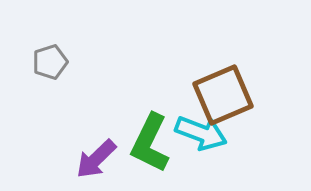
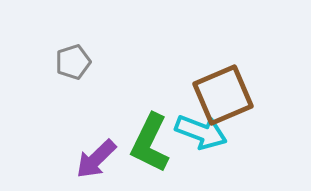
gray pentagon: moved 23 px right
cyan arrow: moved 1 px up
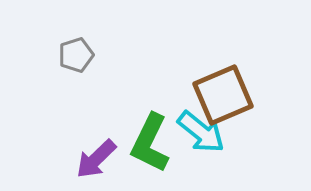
gray pentagon: moved 3 px right, 7 px up
cyan arrow: rotated 18 degrees clockwise
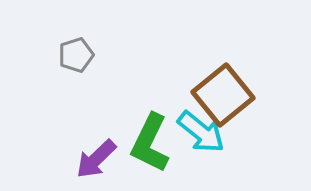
brown square: rotated 16 degrees counterclockwise
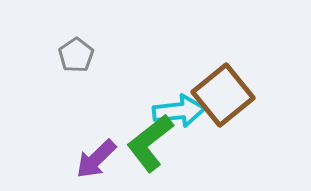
gray pentagon: rotated 16 degrees counterclockwise
cyan arrow: moved 22 px left, 21 px up; rotated 45 degrees counterclockwise
green L-shape: rotated 26 degrees clockwise
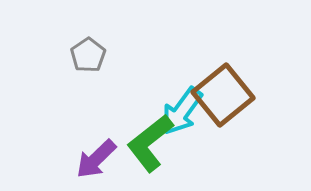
gray pentagon: moved 12 px right
cyan arrow: moved 3 px right; rotated 132 degrees clockwise
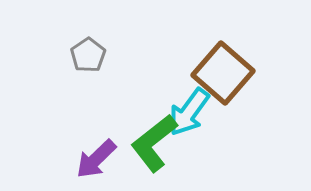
brown square: moved 22 px up; rotated 10 degrees counterclockwise
cyan arrow: moved 7 px right, 1 px down
green L-shape: moved 4 px right
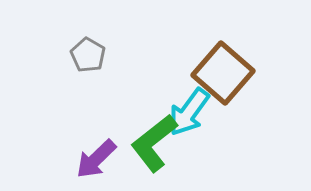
gray pentagon: rotated 8 degrees counterclockwise
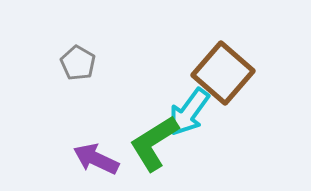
gray pentagon: moved 10 px left, 8 px down
green L-shape: rotated 6 degrees clockwise
purple arrow: rotated 69 degrees clockwise
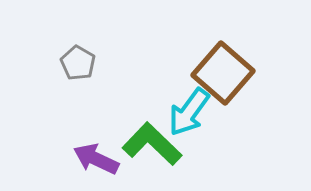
green L-shape: moved 2 px left, 1 px down; rotated 76 degrees clockwise
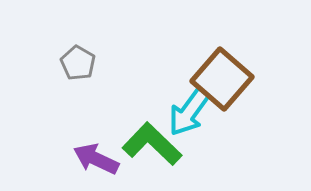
brown square: moved 1 px left, 6 px down
